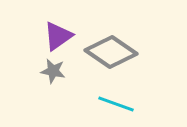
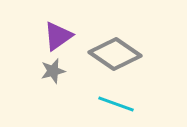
gray diamond: moved 4 px right, 2 px down
gray star: rotated 25 degrees counterclockwise
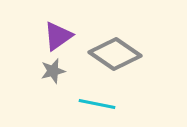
cyan line: moved 19 px left; rotated 9 degrees counterclockwise
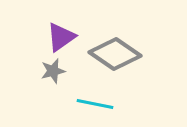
purple triangle: moved 3 px right, 1 px down
cyan line: moved 2 px left
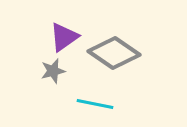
purple triangle: moved 3 px right
gray diamond: moved 1 px left, 1 px up
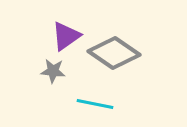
purple triangle: moved 2 px right, 1 px up
gray star: rotated 20 degrees clockwise
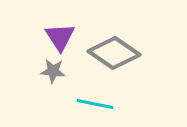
purple triangle: moved 6 px left, 1 px down; rotated 28 degrees counterclockwise
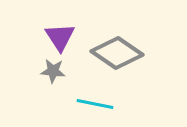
gray diamond: moved 3 px right
